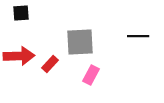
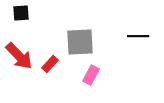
red arrow: rotated 48 degrees clockwise
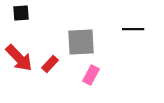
black line: moved 5 px left, 7 px up
gray square: moved 1 px right
red arrow: moved 2 px down
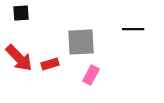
red rectangle: rotated 30 degrees clockwise
